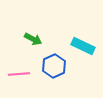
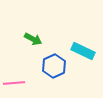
cyan rectangle: moved 5 px down
pink line: moved 5 px left, 9 px down
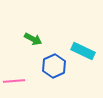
pink line: moved 2 px up
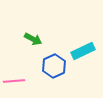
cyan rectangle: rotated 50 degrees counterclockwise
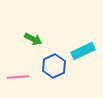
pink line: moved 4 px right, 4 px up
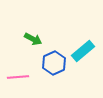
cyan rectangle: rotated 15 degrees counterclockwise
blue hexagon: moved 3 px up
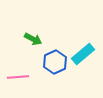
cyan rectangle: moved 3 px down
blue hexagon: moved 1 px right, 1 px up
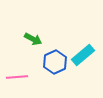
cyan rectangle: moved 1 px down
pink line: moved 1 px left
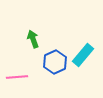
green arrow: rotated 138 degrees counterclockwise
cyan rectangle: rotated 10 degrees counterclockwise
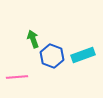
cyan rectangle: rotated 30 degrees clockwise
blue hexagon: moved 3 px left, 6 px up; rotated 15 degrees counterclockwise
